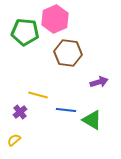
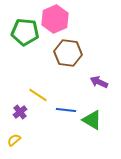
purple arrow: rotated 138 degrees counterclockwise
yellow line: rotated 18 degrees clockwise
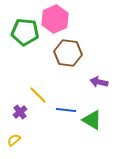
purple arrow: rotated 12 degrees counterclockwise
yellow line: rotated 12 degrees clockwise
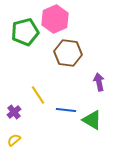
green pentagon: rotated 20 degrees counterclockwise
purple arrow: rotated 66 degrees clockwise
yellow line: rotated 12 degrees clockwise
purple cross: moved 6 px left
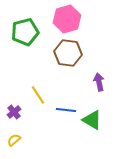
pink hexagon: moved 12 px right; rotated 8 degrees clockwise
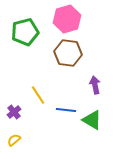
purple arrow: moved 4 px left, 3 px down
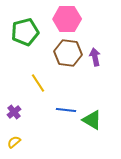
pink hexagon: rotated 16 degrees clockwise
purple arrow: moved 28 px up
yellow line: moved 12 px up
yellow semicircle: moved 2 px down
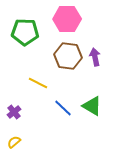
green pentagon: rotated 16 degrees clockwise
brown hexagon: moved 3 px down
yellow line: rotated 30 degrees counterclockwise
blue line: moved 3 px left, 2 px up; rotated 36 degrees clockwise
green triangle: moved 14 px up
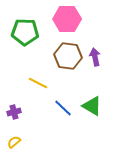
purple cross: rotated 24 degrees clockwise
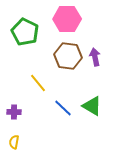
green pentagon: rotated 24 degrees clockwise
yellow line: rotated 24 degrees clockwise
purple cross: rotated 16 degrees clockwise
yellow semicircle: rotated 40 degrees counterclockwise
